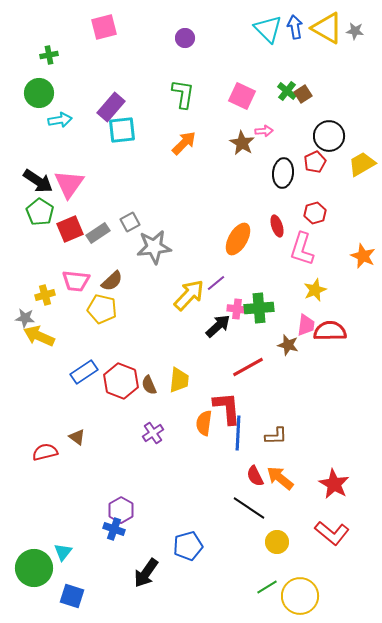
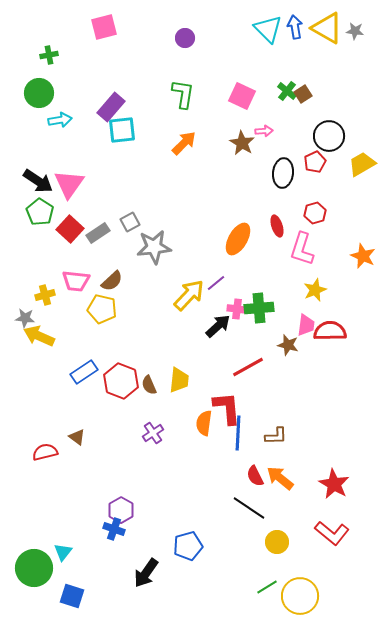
red square at (70, 229): rotated 24 degrees counterclockwise
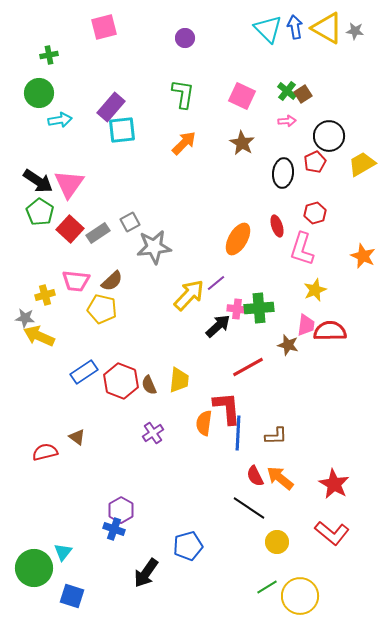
pink arrow at (264, 131): moved 23 px right, 10 px up
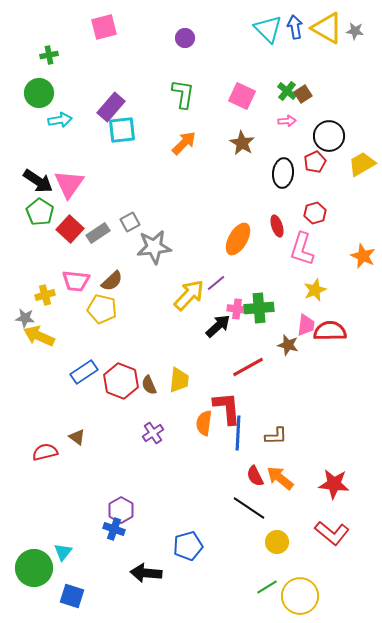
red star at (334, 484): rotated 24 degrees counterclockwise
black arrow at (146, 573): rotated 60 degrees clockwise
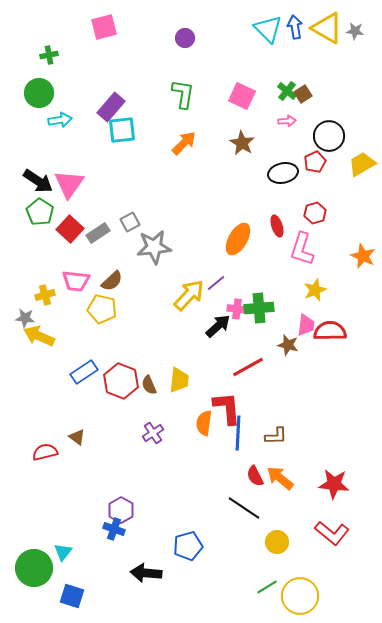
black ellipse at (283, 173): rotated 72 degrees clockwise
black line at (249, 508): moved 5 px left
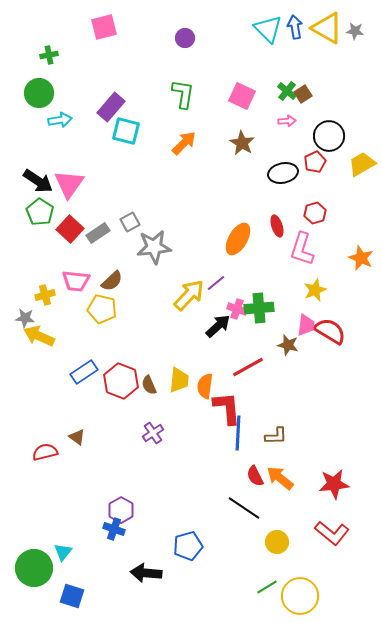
cyan square at (122, 130): moved 4 px right, 1 px down; rotated 20 degrees clockwise
orange star at (363, 256): moved 2 px left, 2 px down
pink cross at (237, 309): rotated 12 degrees clockwise
red semicircle at (330, 331): rotated 32 degrees clockwise
orange semicircle at (204, 423): moved 1 px right, 37 px up
red star at (334, 484): rotated 12 degrees counterclockwise
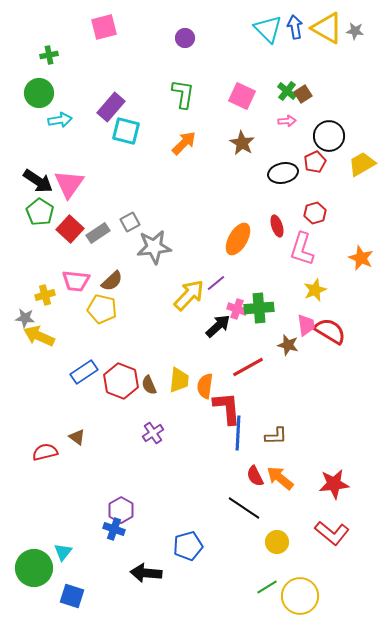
pink trapezoid at (306, 325): rotated 15 degrees counterclockwise
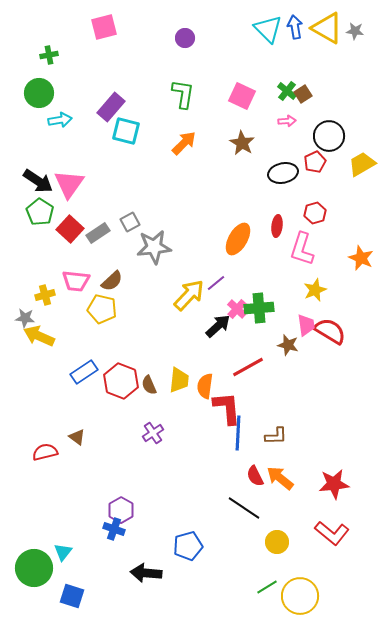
red ellipse at (277, 226): rotated 25 degrees clockwise
pink cross at (237, 309): rotated 24 degrees clockwise
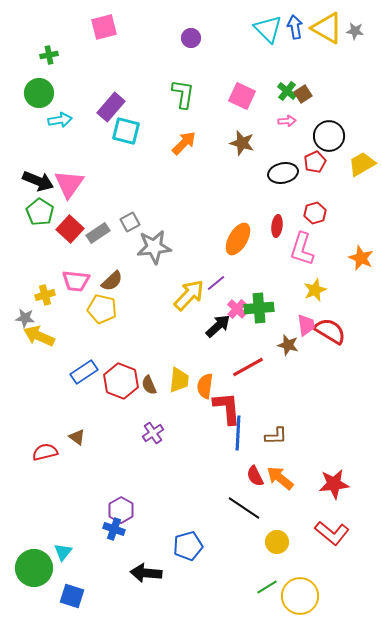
purple circle at (185, 38): moved 6 px right
brown star at (242, 143): rotated 15 degrees counterclockwise
black arrow at (38, 181): rotated 12 degrees counterclockwise
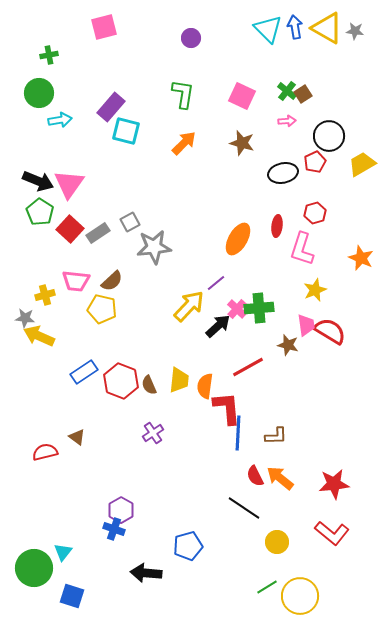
yellow arrow at (189, 295): moved 11 px down
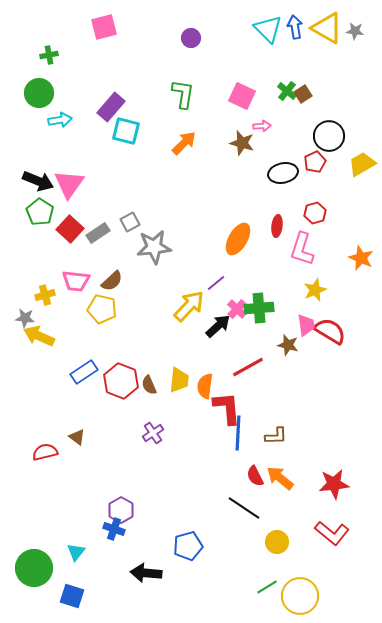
pink arrow at (287, 121): moved 25 px left, 5 px down
cyan triangle at (63, 552): moved 13 px right
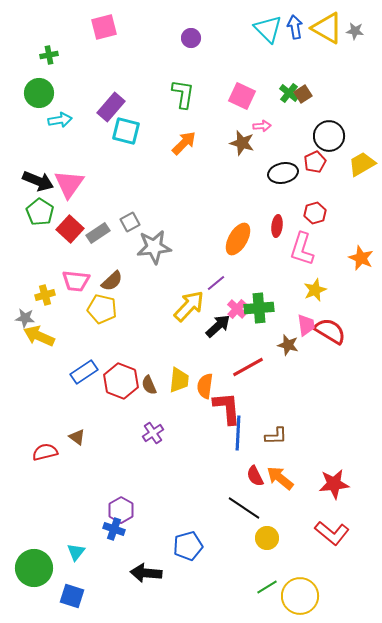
green cross at (287, 91): moved 2 px right, 2 px down
yellow circle at (277, 542): moved 10 px left, 4 px up
